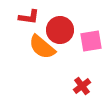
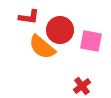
pink square: rotated 20 degrees clockwise
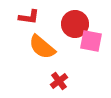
red circle: moved 15 px right, 6 px up
red cross: moved 23 px left, 5 px up
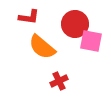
red cross: rotated 12 degrees clockwise
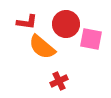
red L-shape: moved 2 px left, 5 px down
red circle: moved 9 px left
pink square: moved 2 px up
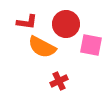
pink square: moved 6 px down
orange semicircle: rotated 12 degrees counterclockwise
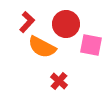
red L-shape: rotated 55 degrees counterclockwise
red cross: rotated 24 degrees counterclockwise
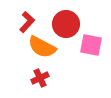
red cross: moved 19 px left, 3 px up; rotated 24 degrees clockwise
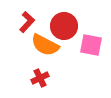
red circle: moved 2 px left, 2 px down
orange semicircle: moved 3 px right, 2 px up
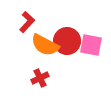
red circle: moved 3 px right, 15 px down
